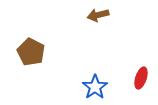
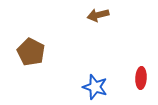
red ellipse: rotated 15 degrees counterclockwise
blue star: rotated 20 degrees counterclockwise
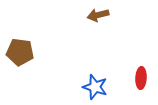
brown pentagon: moved 11 px left; rotated 20 degrees counterclockwise
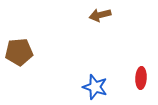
brown arrow: moved 2 px right
brown pentagon: moved 1 px left; rotated 12 degrees counterclockwise
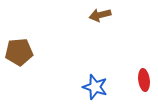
red ellipse: moved 3 px right, 2 px down; rotated 10 degrees counterclockwise
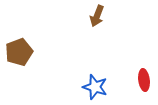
brown arrow: moved 3 px left, 1 px down; rotated 55 degrees counterclockwise
brown pentagon: rotated 16 degrees counterclockwise
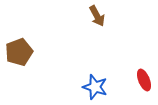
brown arrow: rotated 50 degrees counterclockwise
red ellipse: rotated 15 degrees counterclockwise
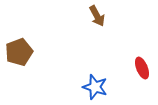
red ellipse: moved 2 px left, 12 px up
